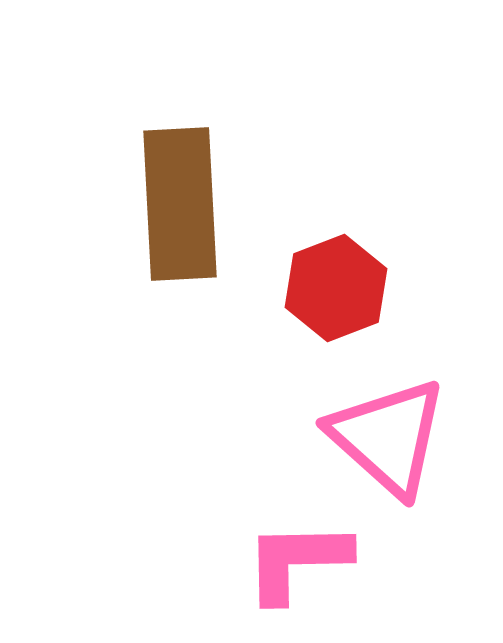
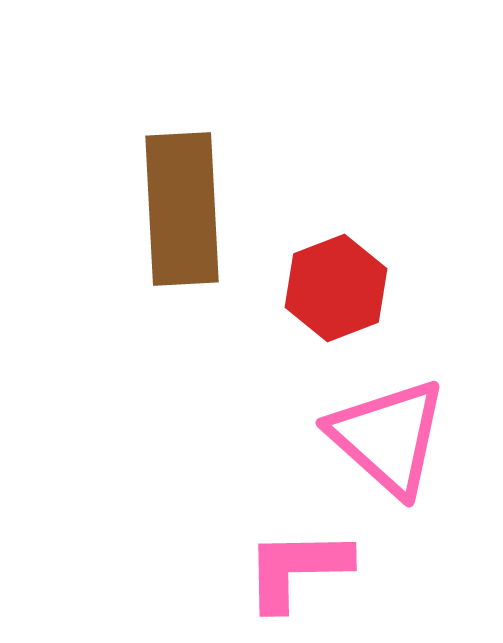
brown rectangle: moved 2 px right, 5 px down
pink L-shape: moved 8 px down
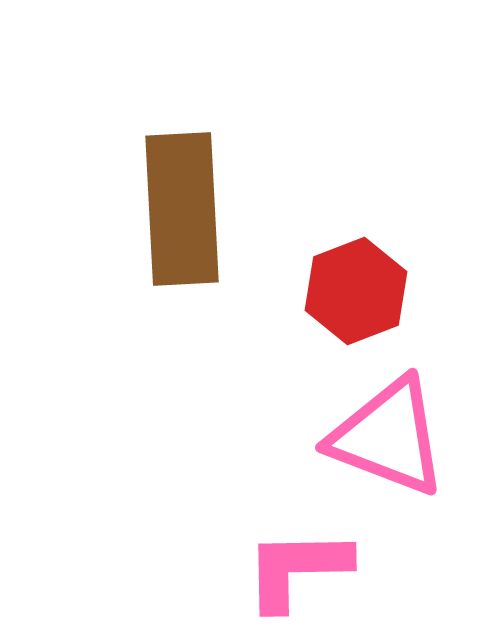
red hexagon: moved 20 px right, 3 px down
pink triangle: rotated 21 degrees counterclockwise
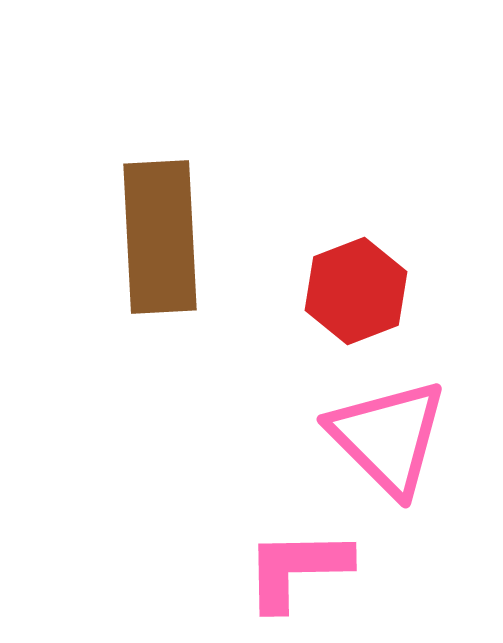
brown rectangle: moved 22 px left, 28 px down
pink triangle: rotated 24 degrees clockwise
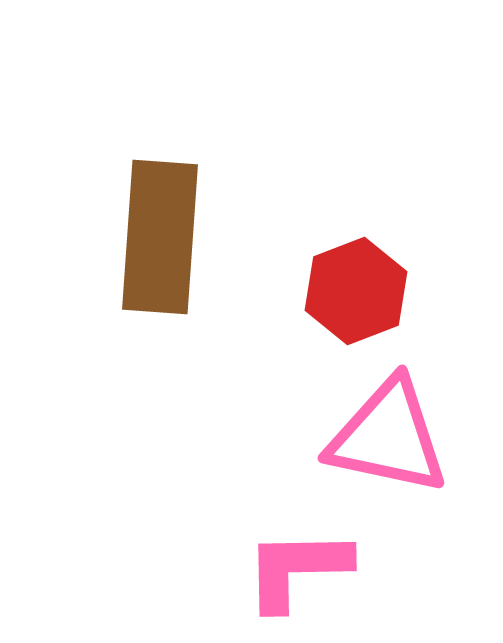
brown rectangle: rotated 7 degrees clockwise
pink triangle: rotated 33 degrees counterclockwise
